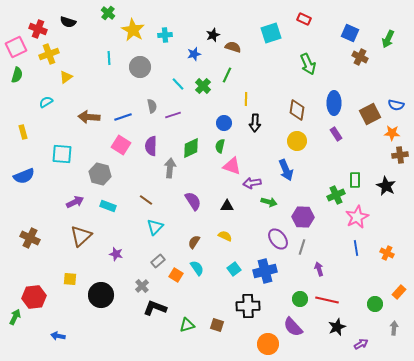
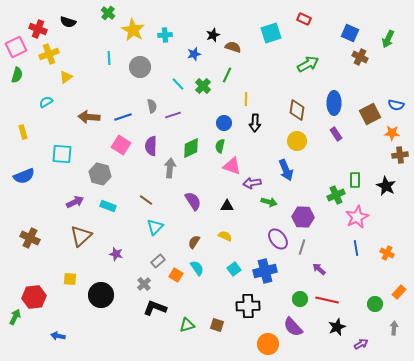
green arrow at (308, 64): rotated 95 degrees counterclockwise
purple arrow at (319, 269): rotated 32 degrees counterclockwise
gray cross at (142, 286): moved 2 px right, 2 px up
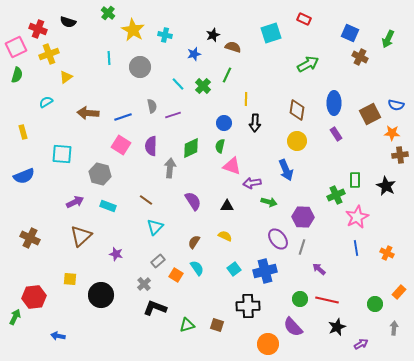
cyan cross at (165, 35): rotated 16 degrees clockwise
brown arrow at (89, 117): moved 1 px left, 4 px up
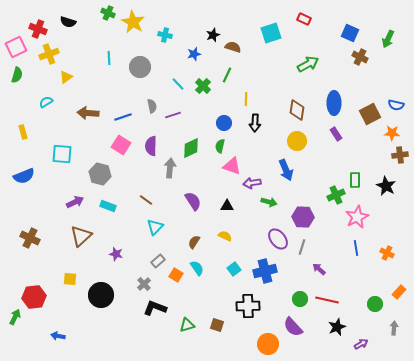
green cross at (108, 13): rotated 16 degrees counterclockwise
yellow star at (133, 30): moved 8 px up
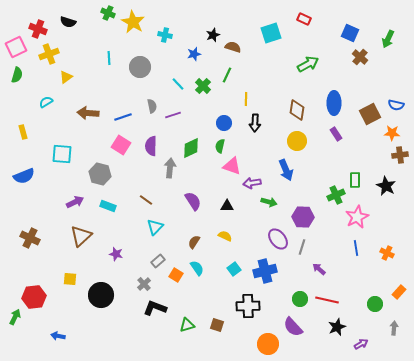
brown cross at (360, 57): rotated 14 degrees clockwise
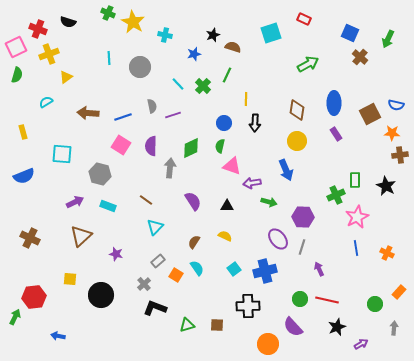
purple arrow at (319, 269): rotated 24 degrees clockwise
brown square at (217, 325): rotated 16 degrees counterclockwise
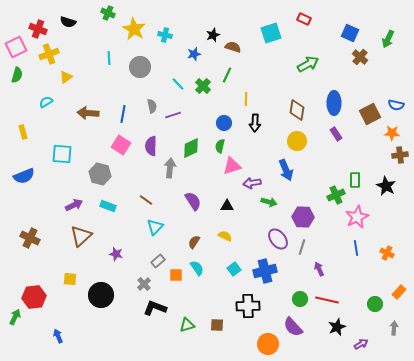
yellow star at (133, 22): moved 1 px right, 7 px down
blue line at (123, 117): moved 3 px up; rotated 60 degrees counterclockwise
pink triangle at (232, 166): rotated 36 degrees counterclockwise
purple arrow at (75, 202): moved 1 px left, 3 px down
orange square at (176, 275): rotated 32 degrees counterclockwise
blue arrow at (58, 336): rotated 56 degrees clockwise
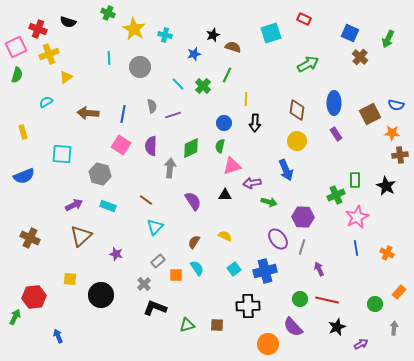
black triangle at (227, 206): moved 2 px left, 11 px up
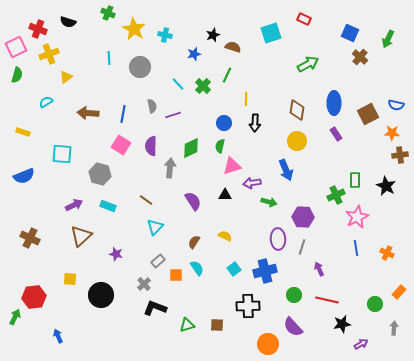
brown square at (370, 114): moved 2 px left
yellow rectangle at (23, 132): rotated 56 degrees counterclockwise
purple ellipse at (278, 239): rotated 35 degrees clockwise
green circle at (300, 299): moved 6 px left, 4 px up
black star at (337, 327): moved 5 px right, 3 px up; rotated 12 degrees clockwise
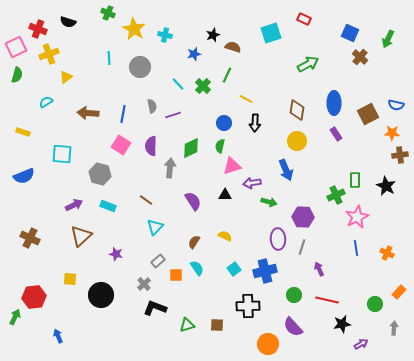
yellow line at (246, 99): rotated 64 degrees counterclockwise
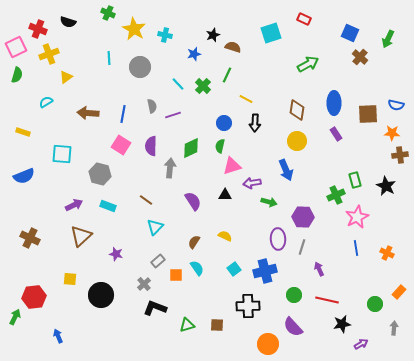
brown square at (368, 114): rotated 25 degrees clockwise
green rectangle at (355, 180): rotated 14 degrees counterclockwise
